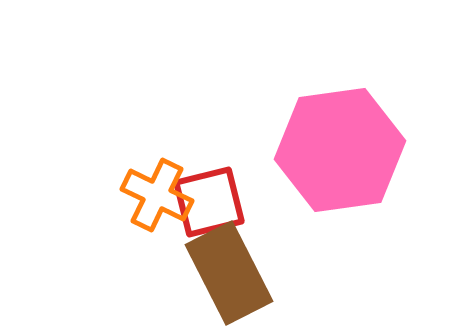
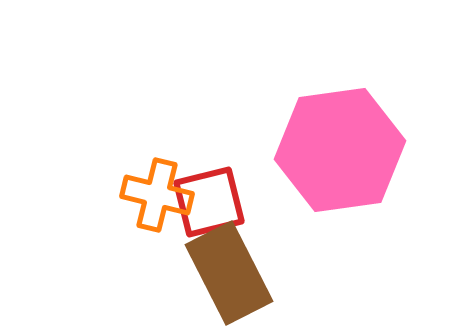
orange cross: rotated 12 degrees counterclockwise
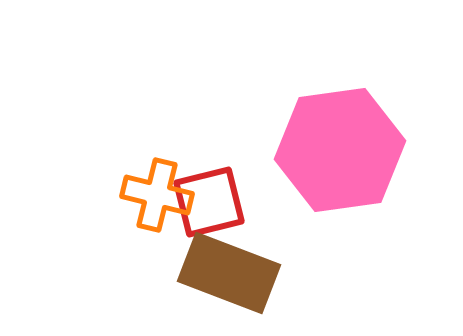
brown rectangle: rotated 42 degrees counterclockwise
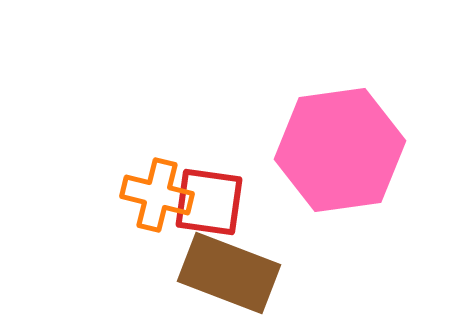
red square: rotated 22 degrees clockwise
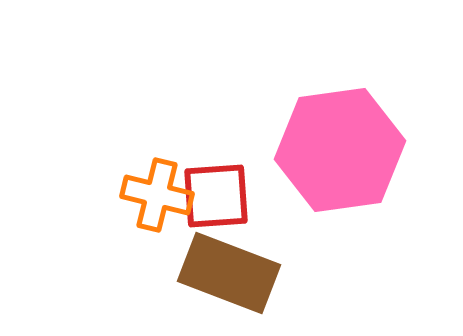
red square: moved 7 px right, 6 px up; rotated 12 degrees counterclockwise
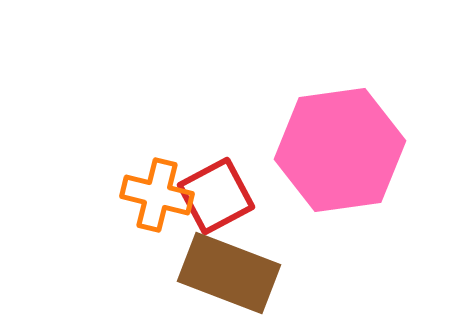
red square: rotated 24 degrees counterclockwise
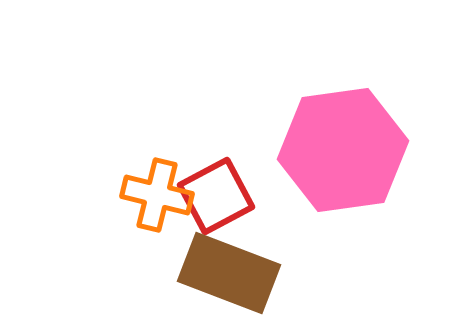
pink hexagon: moved 3 px right
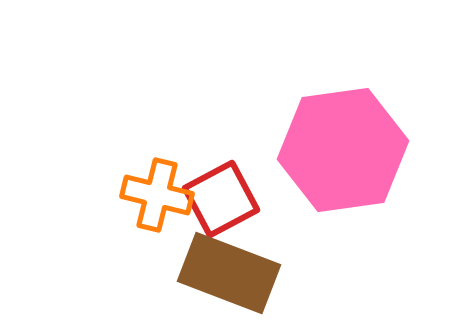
red square: moved 5 px right, 3 px down
